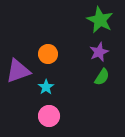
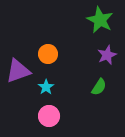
purple star: moved 8 px right, 3 px down
green semicircle: moved 3 px left, 10 px down
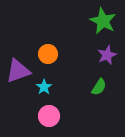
green star: moved 3 px right, 1 px down
cyan star: moved 2 px left
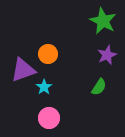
purple triangle: moved 5 px right, 1 px up
pink circle: moved 2 px down
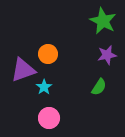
purple star: rotated 12 degrees clockwise
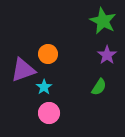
purple star: rotated 24 degrees counterclockwise
pink circle: moved 5 px up
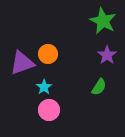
purple triangle: moved 1 px left, 7 px up
pink circle: moved 3 px up
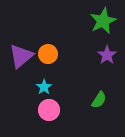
green star: rotated 20 degrees clockwise
purple triangle: moved 1 px left, 7 px up; rotated 20 degrees counterclockwise
green semicircle: moved 13 px down
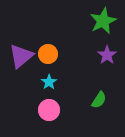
cyan star: moved 5 px right, 5 px up
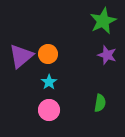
purple star: rotated 18 degrees counterclockwise
green semicircle: moved 1 px right, 3 px down; rotated 24 degrees counterclockwise
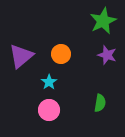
orange circle: moved 13 px right
